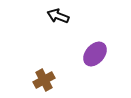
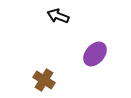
brown cross: rotated 30 degrees counterclockwise
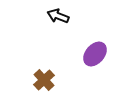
brown cross: rotated 15 degrees clockwise
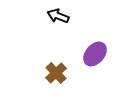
brown cross: moved 12 px right, 7 px up
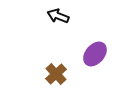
brown cross: moved 1 px down
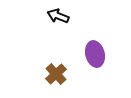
purple ellipse: rotated 55 degrees counterclockwise
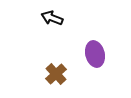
black arrow: moved 6 px left, 2 px down
